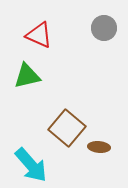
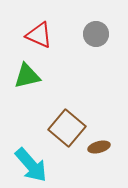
gray circle: moved 8 px left, 6 px down
brown ellipse: rotated 20 degrees counterclockwise
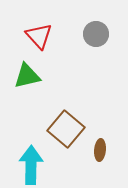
red triangle: moved 1 px down; rotated 24 degrees clockwise
brown square: moved 1 px left, 1 px down
brown ellipse: moved 1 px right, 3 px down; rotated 70 degrees counterclockwise
cyan arrow: rotated 138 degrees counterclockwise
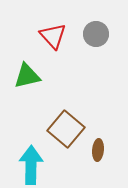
red triangle: moved 14 px right
brown ellipse: moved 2 px left
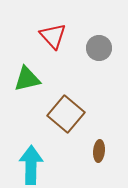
gray circle: moved 3 px right, 14 px down
green triangle: moved 3 px down
brown square: moved 15 px up
brown ellipse: moved 1 px right, 1 px down
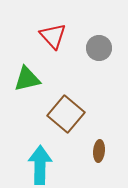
cyan arrow: moved 9 px right
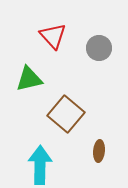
green triangle: moved 2 px right
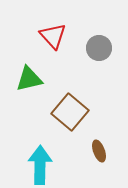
brown square: moved 4 px right, 2 px up
brown ellipse: rotated 25 degrees counterclockwise
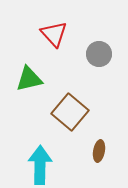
red triangle: moved 1 px right, 2 px up
gray circle: moved 6 px down
brown ellipse: rotated 30 degrees clockwise
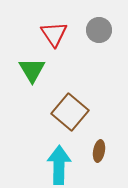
red triangle: rotated 8 degrees clockwise
gray circle: moved 24 px up
green triangle: moved 3 px right, 9 px up; rotated 48 degrees counterclockwise
cyan arrow: moved 19 px right
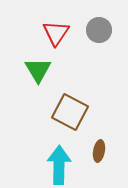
red triangle: moved 2 px right, 1 px up; rotated 8 degrees clockwise
green triangle: moved 6 px right
brown square: rotated 12 degrees counterclockwise
